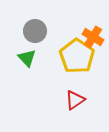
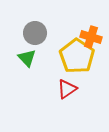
gray circle: moved 2 px down
orange cross: moved 2 px left; rotated 15 degrees counterclockwise
red triangle: moved 8 px left, 11 px up
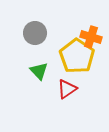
green triangle: moved 12 px right, 13 px down
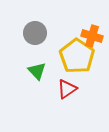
orange cross: moved 1 px right, 1 px up
green triangle: moved 2 px left
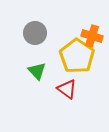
red triangle: rotated 50 degrees counterclockwise
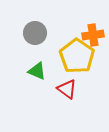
orange cross: moved 1 px right, 1 px up; rotated 25 degrees counterclockwise
green triangle: rotated 24 degrees counterclockwise
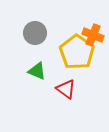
orange cross: rotated 30 degrees clockwise
yellow pentagon: moved 4 px up
red triangle: moved 1 px left
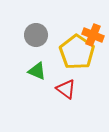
gray circle: moved 1 px right, 2 px down
